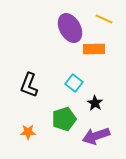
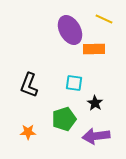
purple ellipse: moved 2 px down
cyan square: rotated 30 degrees counterclockwise
purple arrow: rotated 12 degrees clockwise
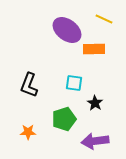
purple ellipse: moved 3 px left; rotated 24 degrees counterclockwise
purple arrow: moved 1 px left, 5 px down
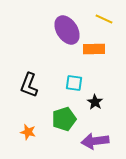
purple ellipse: rotated 20 degrees clockwise
black star: moved 1 px up
orange star: rotated 14 degrees clockwise
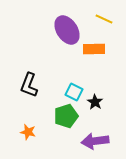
cyan square: moved 9 px down; rotated 18 degrees clockwise
green pentagon: moved 2 px right, 3 px up
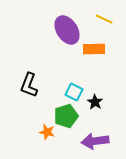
orange star: moved 19 px right
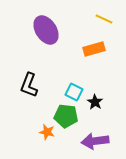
purple ellipse: moved 21 px left
orange rectangle: rotated 15 degrees counterclockwise
green pentagon: rotated 25 degrees clockwise
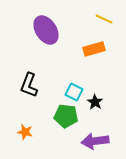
orange star: moved 22 px left
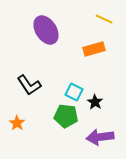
black L-shape: rotated 55 degrees counterclockwise
orange star: moved 8 px left, 9 px up; rotated 21 degrees clockwise
purple arrow: moved 5 px right, 4 px up
